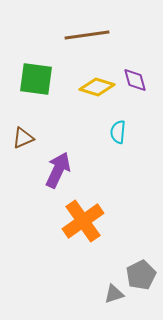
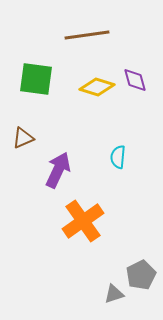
cyan semicircle: moved 25 px down
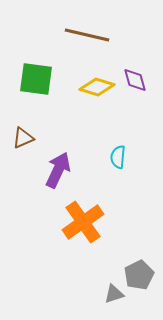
brown line: rotated 21 degrees clockwise
orange cross: moved 1 px down
gray pentagon: moved 2 px left
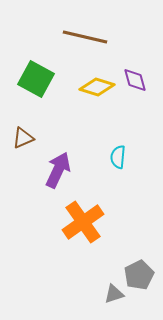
brown line: moved 2 px left, 2 px down
green square: rotated 21 degrees clockwise
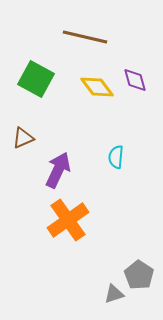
yellow diamond: rotated 36 degrees clockwise
cyan semicircle: moved 2 px left
orange cross: moved 15 px left, 2 px up
gray pentagon: rotated 12 degrees counterclockwise
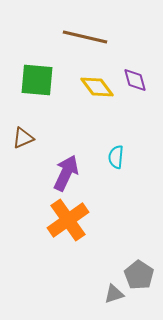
green square: moved 1 px right, 1 px down; rotated 24 degrees counterclockwise
purple arrow: moved 8 px right, 3 px down
